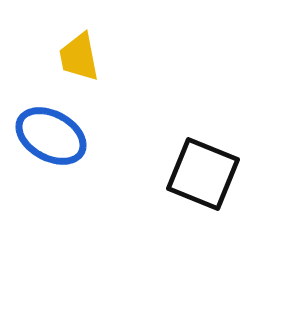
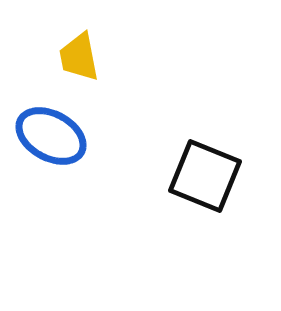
black square: moved 2 px right, 2 px down
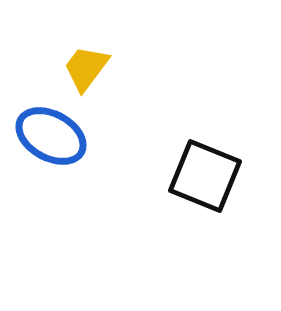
yellow trapezoid: moved 7 px right, 11 px down; rotated 48 degrees clockwise
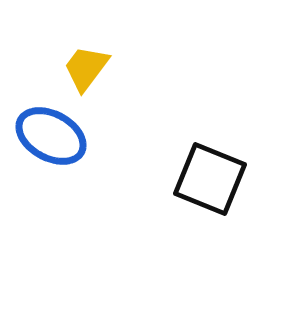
black square: moved 5 px right, 3 px down
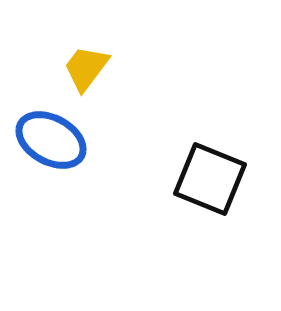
blue ellipse: moved 4 px down
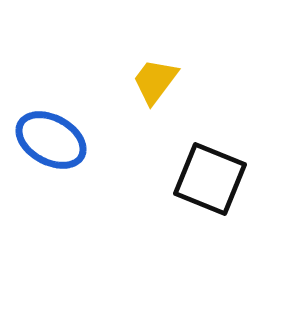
yellow trapezoid: moved 69 px right, 13 px down
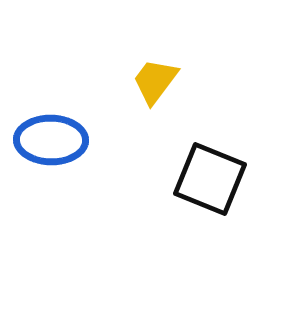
blue ellipse: rotated 28 degrees counterclockwise
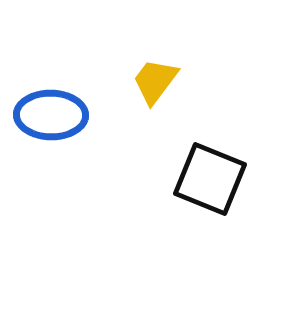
blue ellipse: moved 25 px up
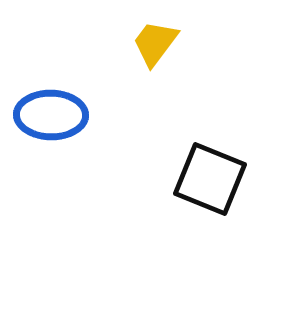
yellow trapezoid: moved 38 px up
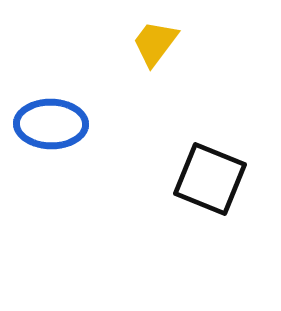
blue ellipse: moved 9 px down
